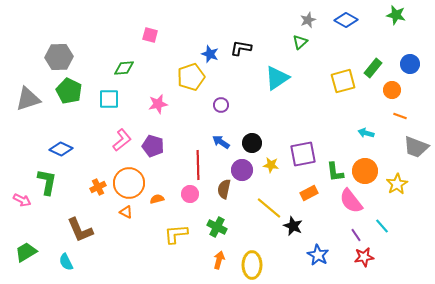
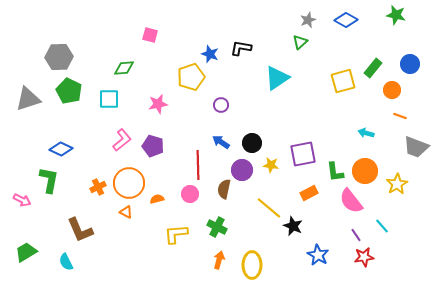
green L-shape at (47, 182): moved 2 px right, 2 px up
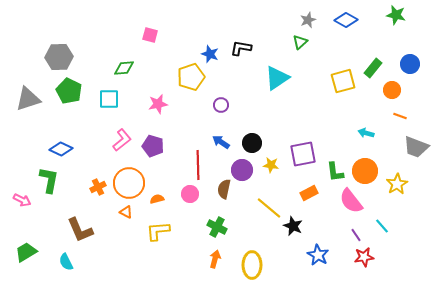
yellow L-shape at (176, 234): moved 18 px left, 3 px up
orange arrow at (219, 260): moved 4 px left, 1 px up
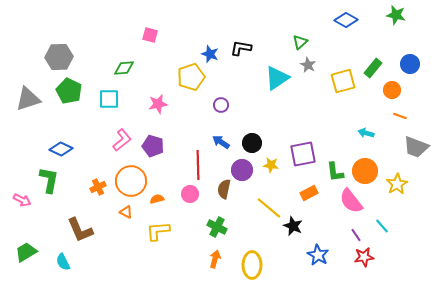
gray star at (308, 20): moved 45 px down; rotated 21 degrees counterclockwise
orange circle at (129, 183): moved 2 px right, 2 px up
cyan semicircle at (66, 262): moved 3 px left
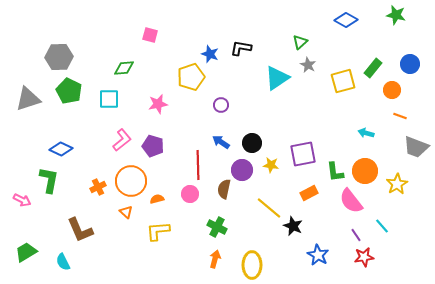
orange triangle at (126, 212): rotated 16 degrees clockwise
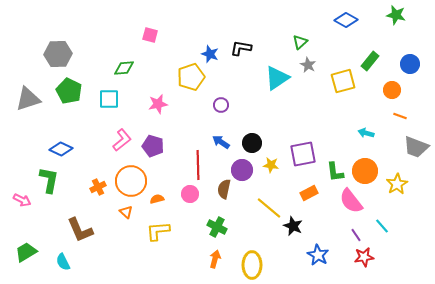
gray hexagon at (59, 57): moved 1 px left, 3 px up
green rectangle at (373, 68): moved 3 px left, 7 px up
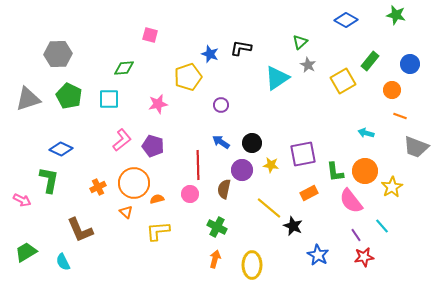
yellow pentagon at (191, 77): moved 3 px left
yellow square at (343, 81): rotated 15 degrees counterclockwise
green pentagon at (69, 91): moved 5 px down
orange circle at (131, 181): moved 3 px right, 2 px down
yellow star at (397, 184): moved 5 px left, 3 px down
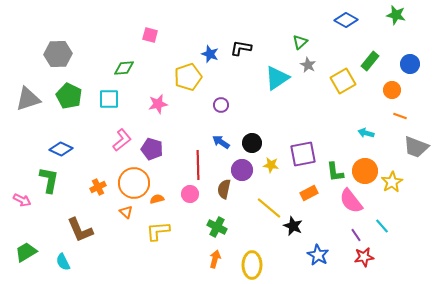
purple pentagon at (153, 146): moved 1 px left, 3 px down
yellow star at (392, 187): moved 5 px up
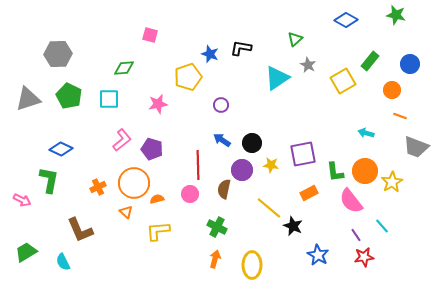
green triangle at (300, 42): moved 5 px left, 3 px up
blue arrow at (221, 142): moved 1 px right, 2 px up
